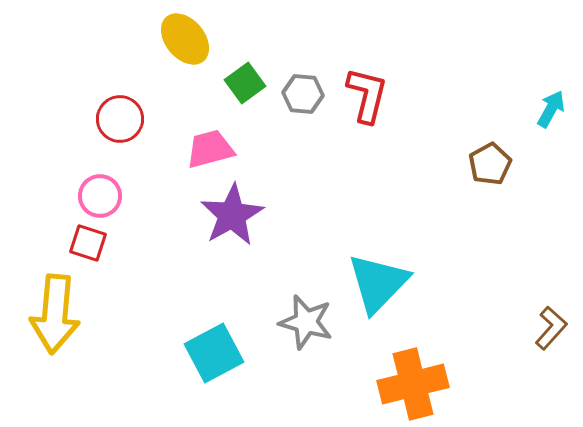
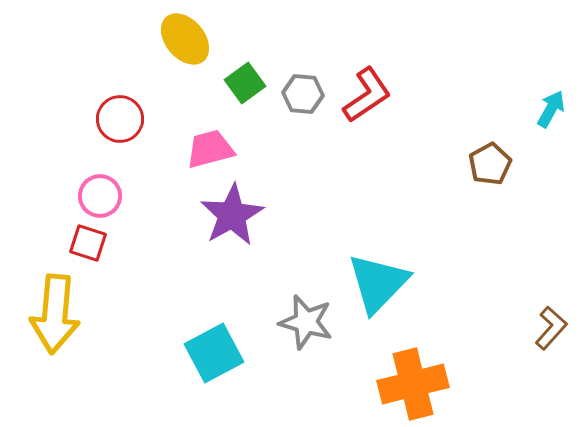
red L-shape: rotated 42 degrees clockwise
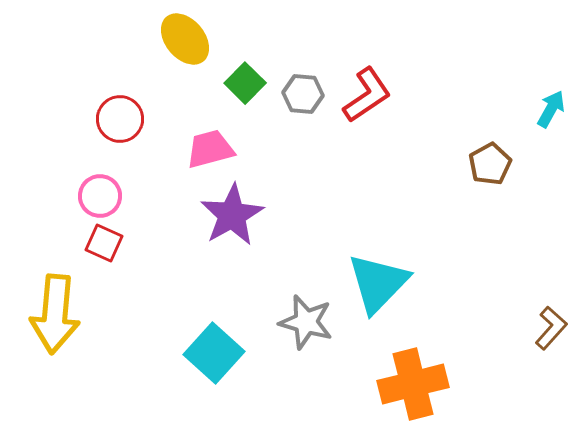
green square: rotated 9 degrees counterclockwise
red square: moved 16 px right; rotated 6 degrees clockwise
cyan square: rotated 20 degrees counterclockwise
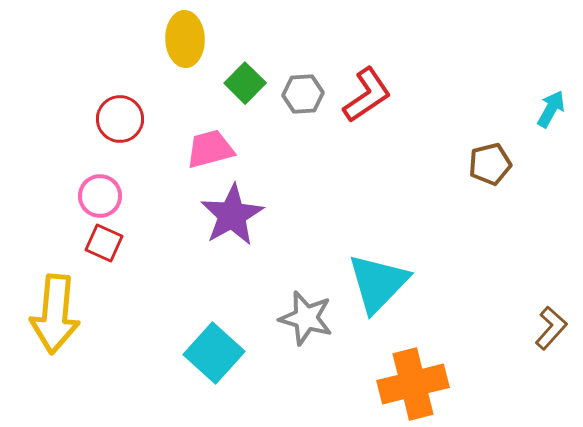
yellow ellipse: rotated 38 degrees clockwise
gray hexagon: rotated 9 degrees counterclockwise
brown pentagon: rotated 15 degrees clockwise
gray star: moved 4 px up
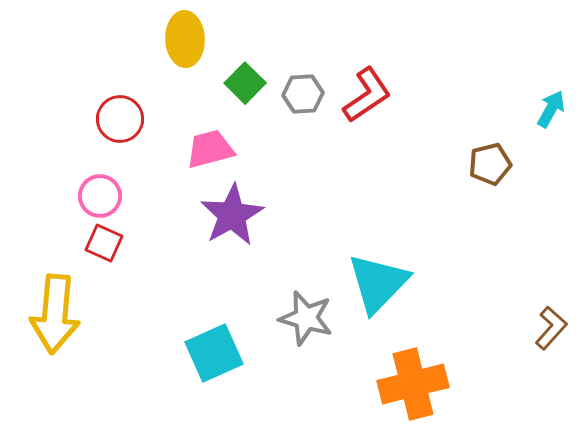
cyan square: rotated 24 degrees clockwise
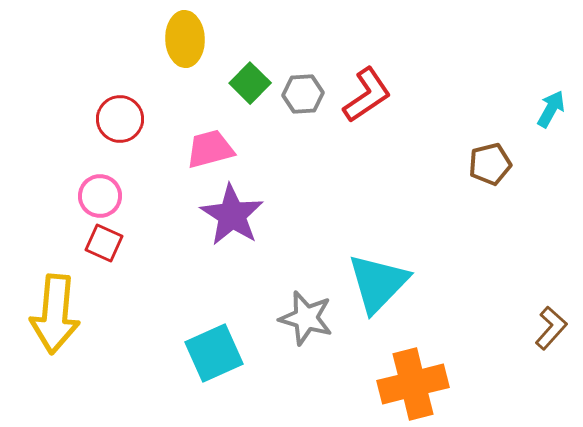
green square: moved 5 px right
purple star: rotated 10 degrees counterclockwise
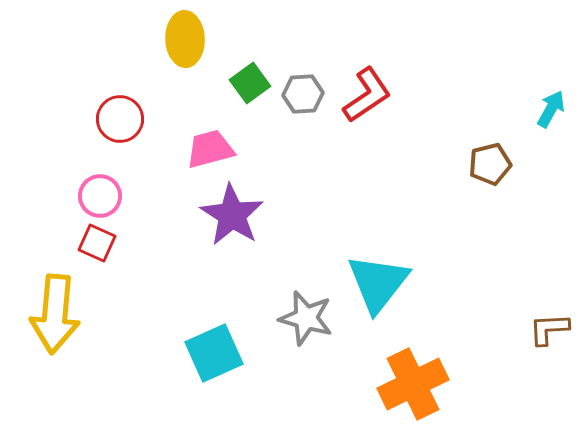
green square: rotated 9 degrees clockwise
red square: moved 7 px left
cyan triangle: rotated 6 degrees counterclockwise
brown L-shape: moved 2 px left, 1 px down; rotated 135 degrees counterclockwise
orange cross: rotated 12 degrees counterclockwise
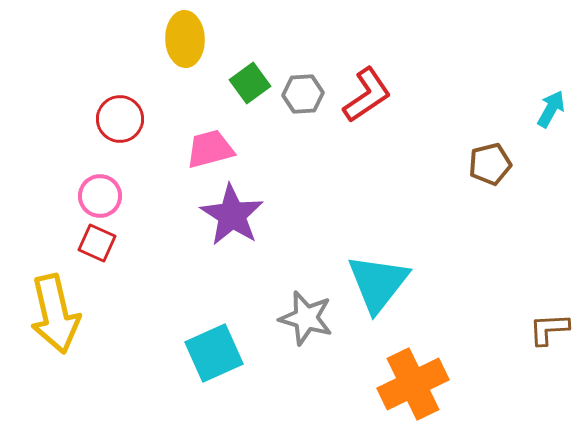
yellow arrow: rotated 18 degrees counterclockwise
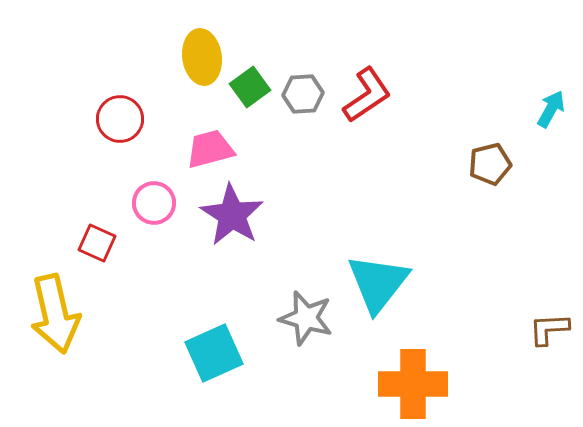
yellow ellipse: moved 17 px right, 18 px down; rotated 6 degrees counterclockwise
green square: moved 4 px down
pink circle: moved 54 px right, 7 px down
orange cross: rotated 26 degrees clockwise
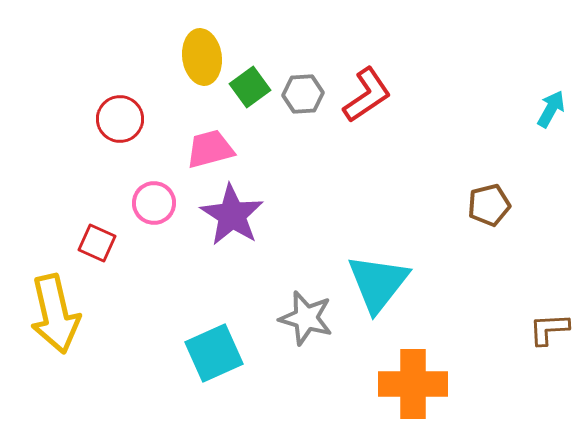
brown pentagon: moved 1 px left, 41 px down
